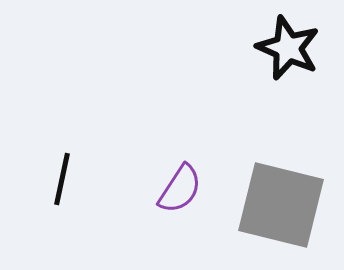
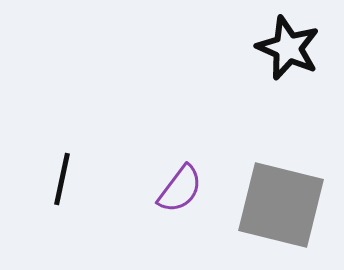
purple semicircle: rotated 4 degrees clockwise
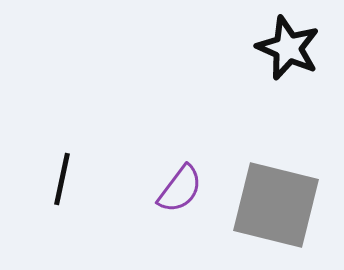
gray square: moved 5 px left
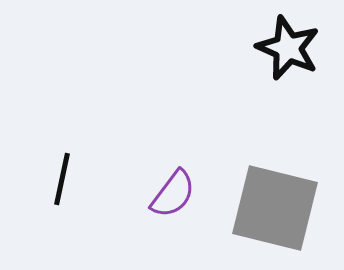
purple semicircle: moved 7 px left, 5 px down
gray square: moved 1 px left, 3 px down
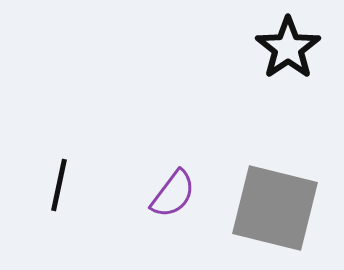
black star: rotated 14 degrees clockwise
black line: moved 3 px left, 6 px down
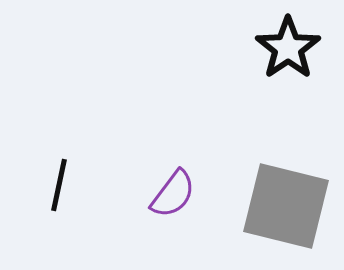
gray square: moved 11 px right, 2 px up
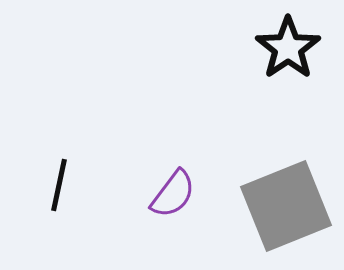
gray square: rotated 36 degrees counterclockwise
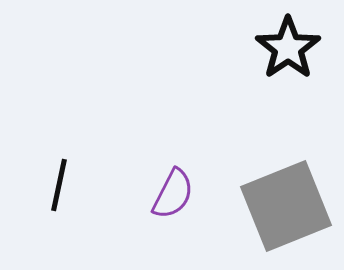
purple semicircle: rotated 10 degrees counterclockwise
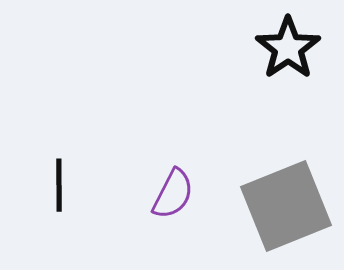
black line: rotated 12 degrees counterclockwise
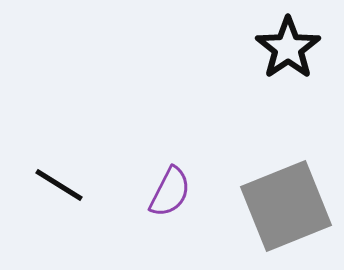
black line: rotated 58 degrees counterclockwise
purple semicircle: moved 3 px left, 2 px up
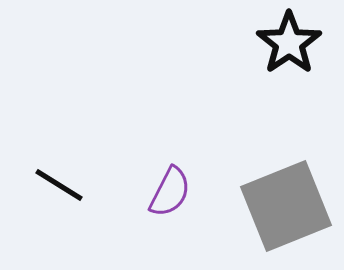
black star: moved 1 px right, 5 px up
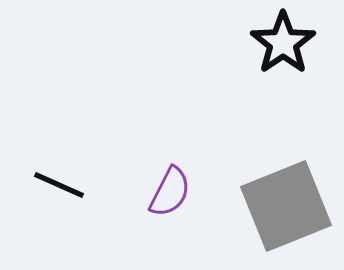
black star: moved 6 px left
black line: rotated 8 degrees counterclockwise
